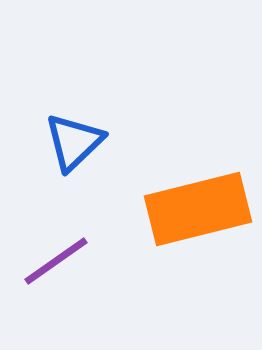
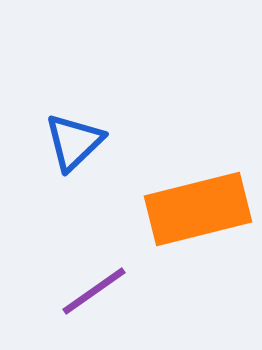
purple line: moved 38 px right, 30 px down
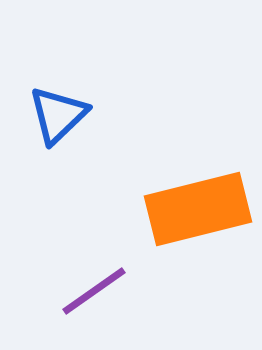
blue triangle: moved 16 px left, 27 px up
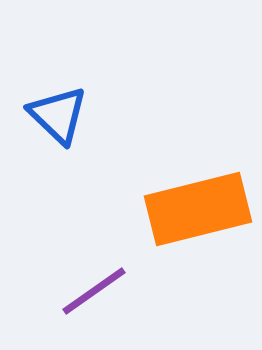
blue triangle: rotated 32 degrees counterclockwise
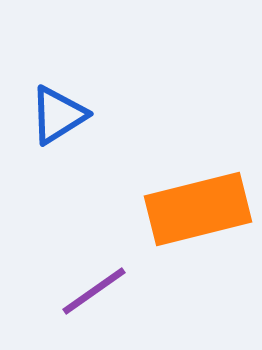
blue triangle: rotated 44 degrees clockwise
